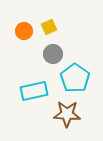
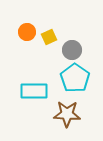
yellow square: moved 10 px down
orange circle: moved 3 px right, 1 px down
gray circle: moved 19 px right, 4 px up
cyan rectangle: rotated 12 degrees clockwise
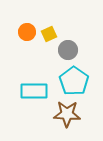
yellow square: moved 3 px up
gray circle: moved 4 px left
cyan pentagon: moved 1 px left, 3 px down
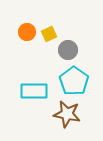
brown star: rotated 8 degrees clockwise
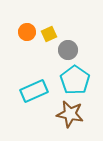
cyan pentagon: moved 1 px right, 1 px up
cyan rectangle: rotated 24 degrees counterclockwise
brown star: moved 3 px right
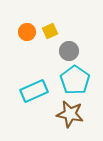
yellow square: moved 1 px right, 3 px up
gray circle: moved 1 px right, 1 px down
